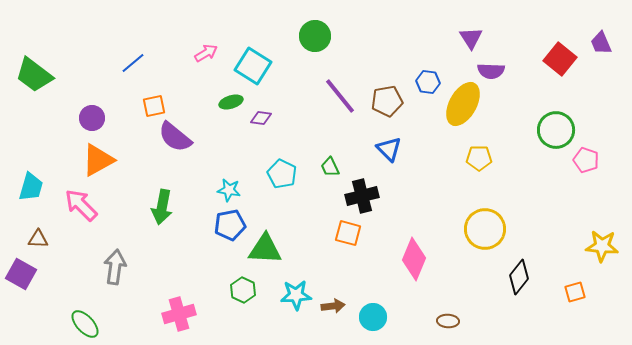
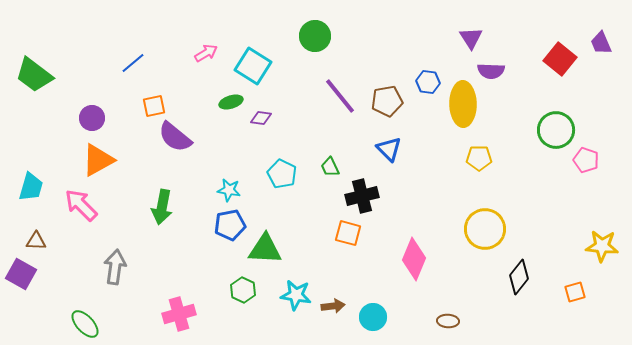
yellow ellipse at (463, 104): rotated 30 degrees counterclockwise
brown triangle at (38, 239): moved 2 px left, 2 px down
cyan star at (296, 295): rotated 12 degrees clockwise
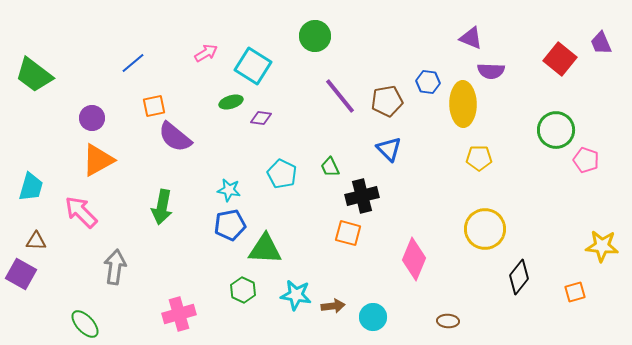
purple triangle at (471, 38): rotated 35 degrees counterclockwise
pink arrow at (81, 205): moved 7 px down
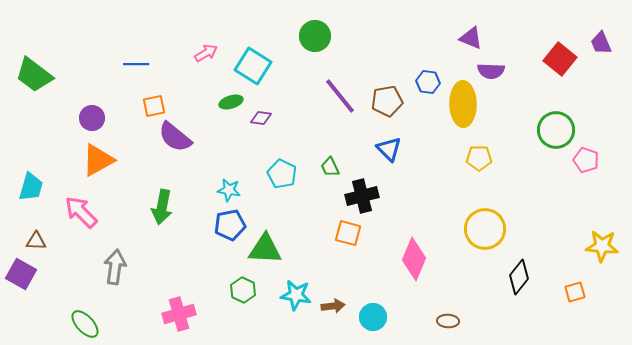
blue line at (133, 63): moved 3 px right, 1 px down; rotated 40 degrees clockwise
